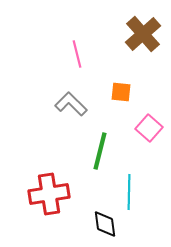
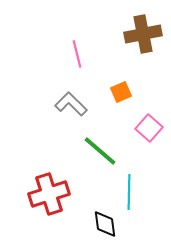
brown cross: rotated 30 degrees clockwise
orange square: rotated 30 degrees counterclockwise
green line: rotated 63 degrees counterclockwise
red cross: rotated 9 degrees counterclockwise
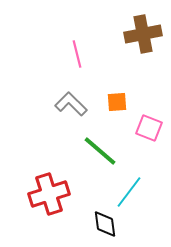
orange square: moved 4 px left, 10 px down; rotated 20 degrees clockwise
pink square: rotated 20 degrees counterclockwise
cyan line: rotated 36 degrees clockwise
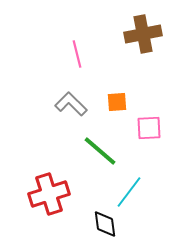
pink square: rotated 24 degrees counterclockwise
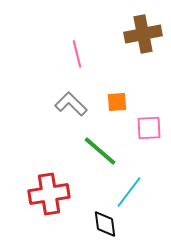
red cross: rotated 9 degrees clockwise
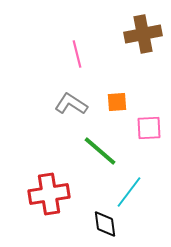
gray L-shape: rotated 12 degrees counterclockwise
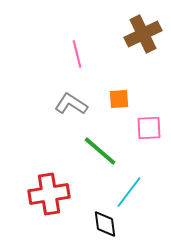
brown cross: rotated 15 degrees counterclockwise
orange square: moved 2 px right, 3 px up
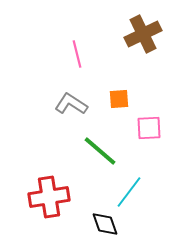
red cross: moved 3 px down
black diamond: rotated 12 degrees counterclockwise
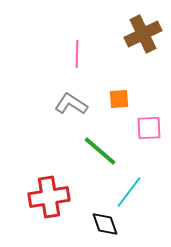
pink line: rotated 16 degrees clockwise
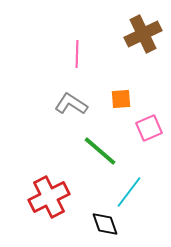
orange square: moved 2 px right
pink square: rotated 20 degrees counterclockwise
red cross: rotated 18 degrees counterclockwise
